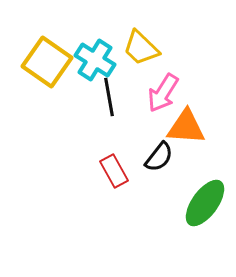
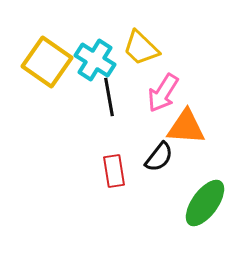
red rectangle: rotated 20 degrees clockwise
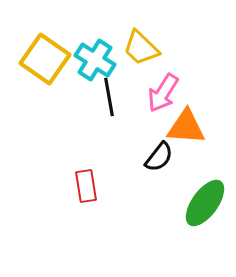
yellow square: moved 2 px left, 3 px up
red rectangle: moved 28 px left, 15 px down
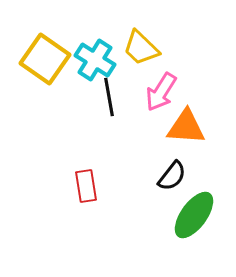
pink arrow: moved 2 px left, 1 px up
black semicircle: moved 13 px right, 19 px down
green ellipse: moved 11 px left, 12 px down
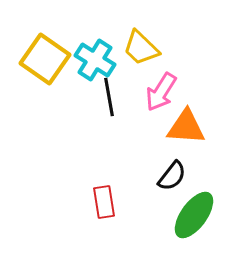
red rectangle: moved 18 px right, 16 px down
